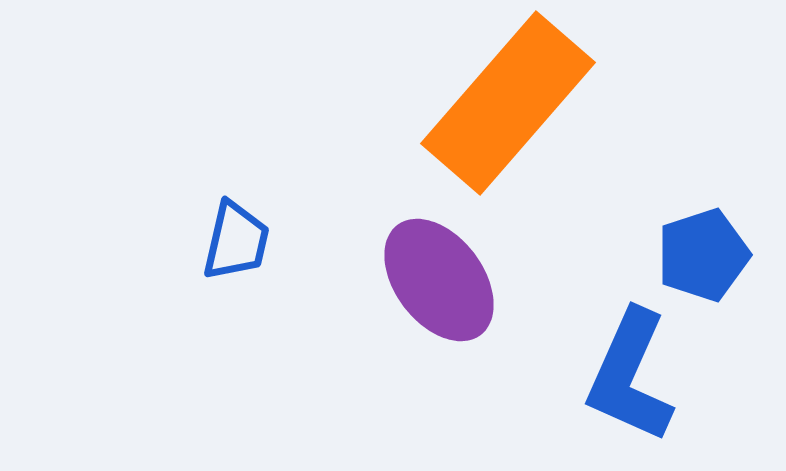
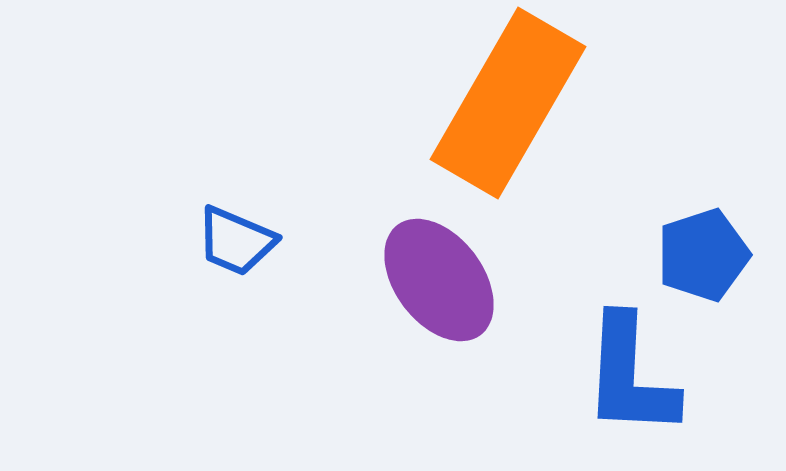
orange rectangle: rotated 11 degrees counterclockwise
blue trapezoid: rotated 100 degrees clockwise
blue L-shape: rotated 21 degrees counterclockwise
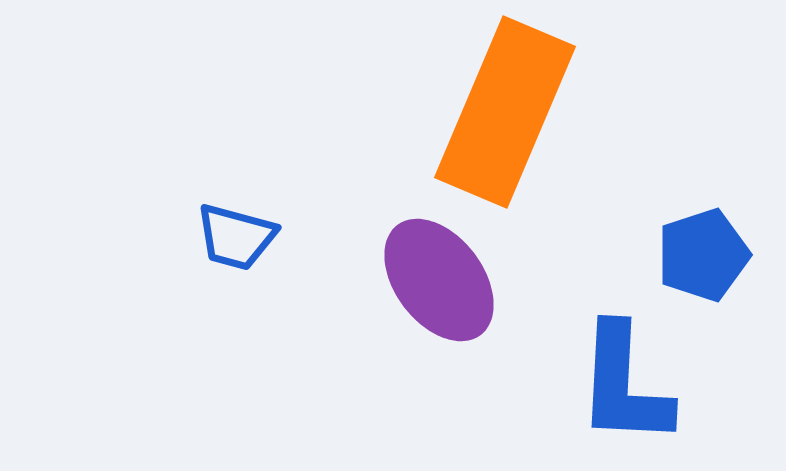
orange rectangle: moved 3 px left, 9 px down; rotated 7 degrees counterclockwise
blue trapezoid: moved 4 px up; rotated 8 degrees counterclockwise
blue L-shape: moved 6 px left, 9 px down
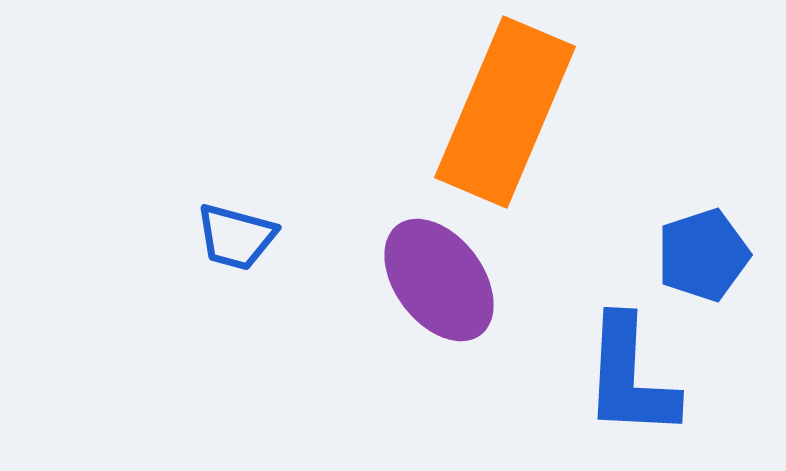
blue L-shape: moved 6 px right, 8 px up
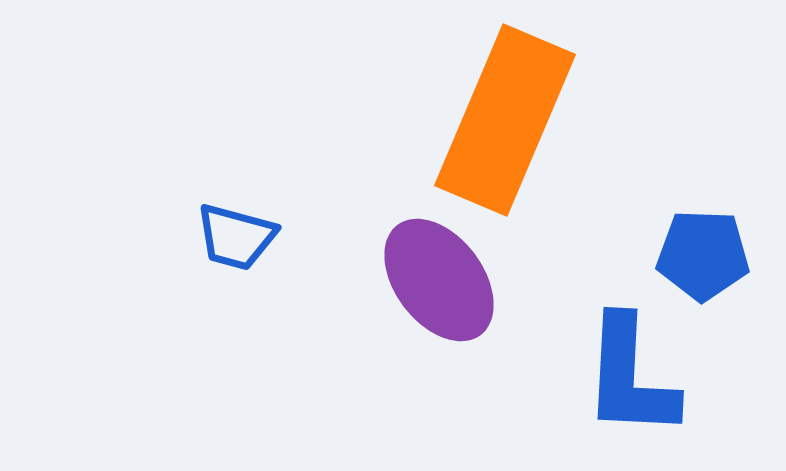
orange rectangle: moved 8 px down
blue pentagon: rotated 20 degrees clockwise
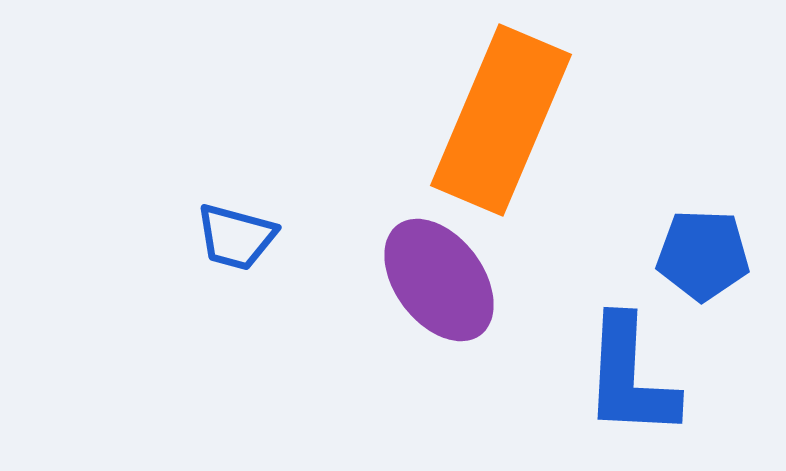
orange rectangle: moved 4 px left
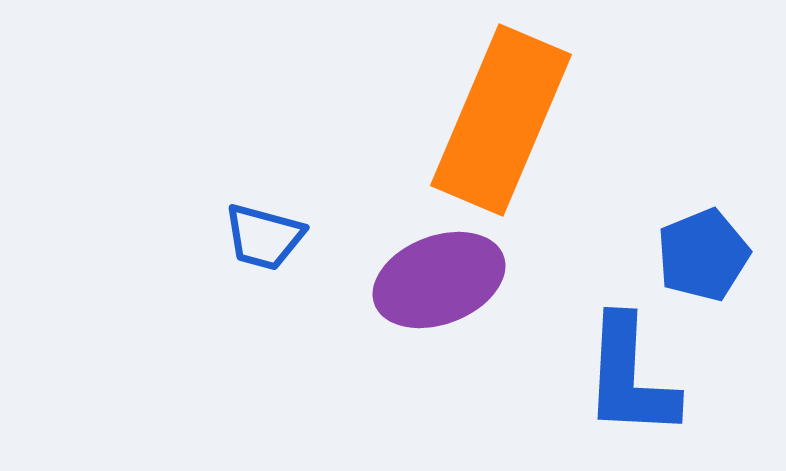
blue trapezoid: moved 28 px right
blue pentagon: rotated 24 degrees counterclockwise
purple ellipse: rotated 74 degrees counterclockwise
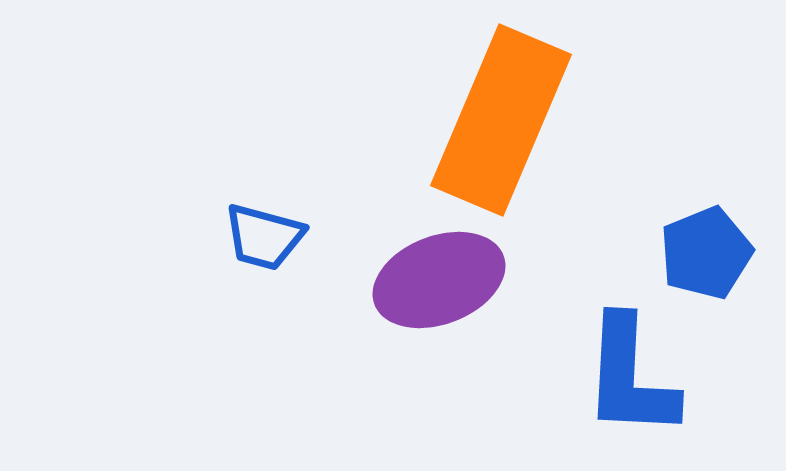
blue pentagon: moved 3 px right, 2 px up
